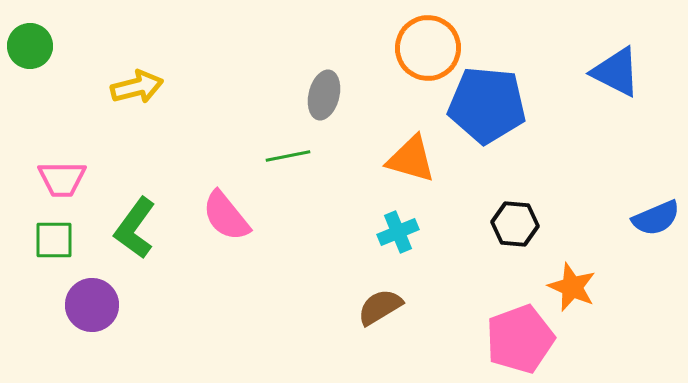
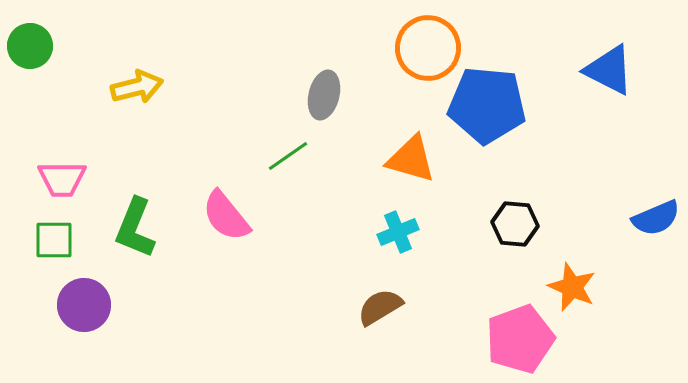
blue triangle: moved 7 px left, 2 px up
green line: rotated 24 degrees counterclockwise
green L-shape: rotated 14 degrees counterclockwise
purple circle: moved 8 px left
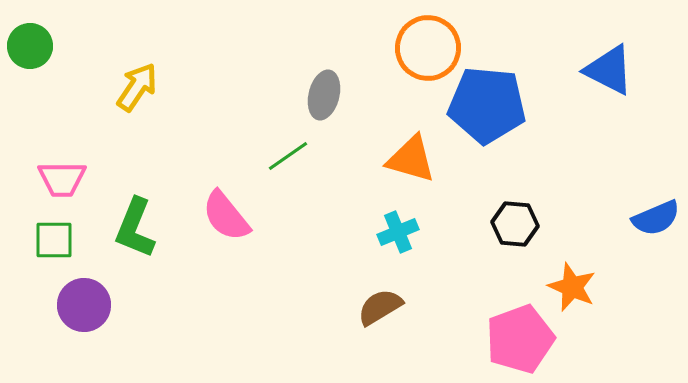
yellow arrow: rotated 42 degrees counterclockwise
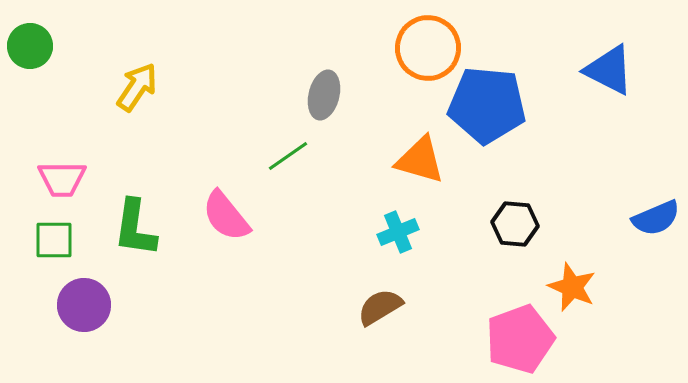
orange triangle: moved 9 px right, 1 px down
green L-shape: rotated 14 degrees counterclockwise
